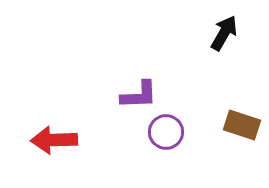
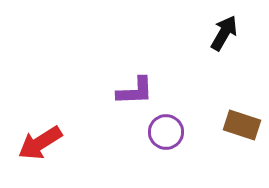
purple L-shape: moved 4 px left, 4 px up
red arrow: moved 14 px left, 3 px down; rotated 30 degrees counterclockwise
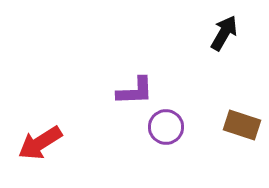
purple circle: moved 5 px up
